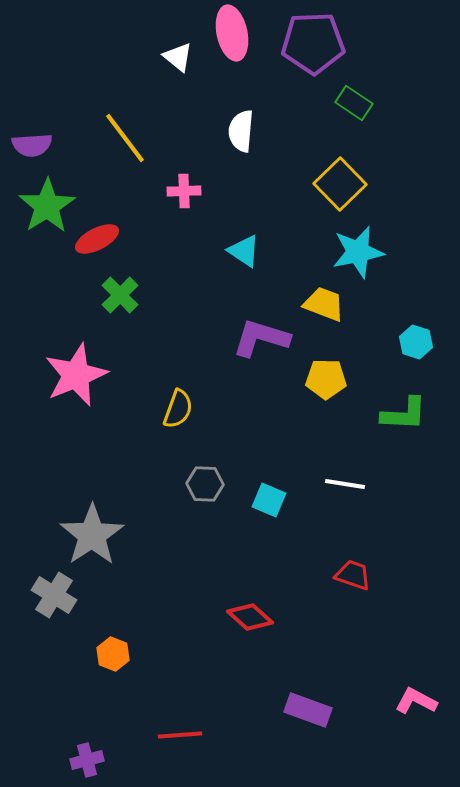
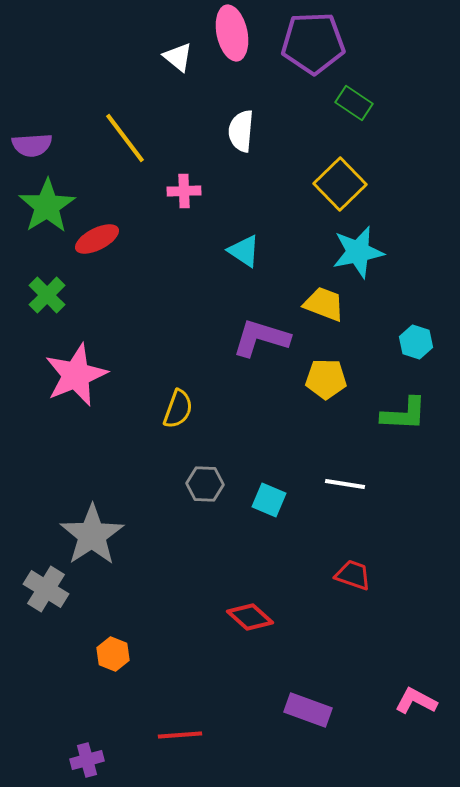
green cross: moved 73 px left
gray cross: moved 8 px left, 6 px up
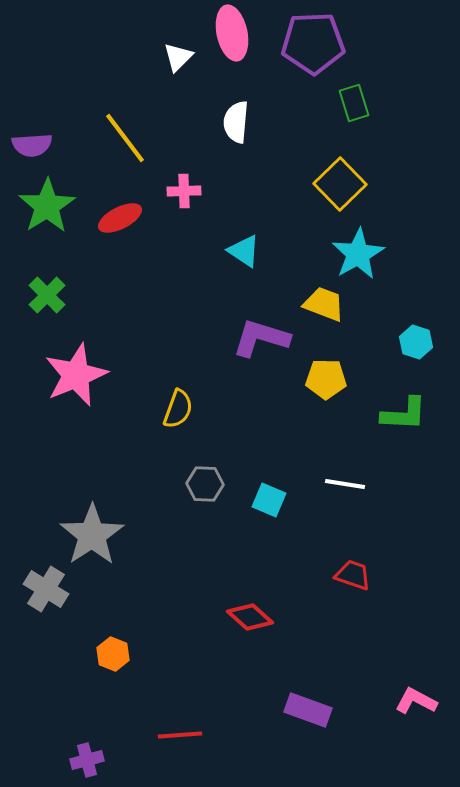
white triangle: rotated 36 degrees clockwise
green rectangle: rotated 39 degrees clockwise
white semicircle: moved 5 px left, 9 px up
red ellipse: moved 23 px right, 21 px up
cyan star: moved 2 px down; rotated 18 degrees counterclockwise
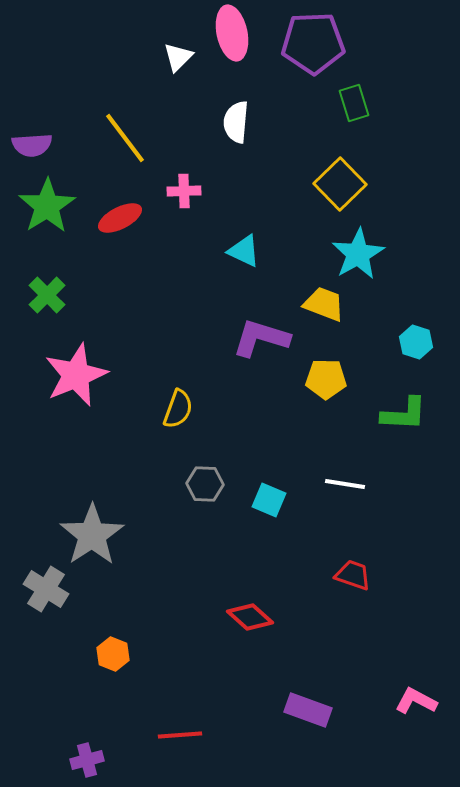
cyan triangle: rotated 9 degrees counterclockwise
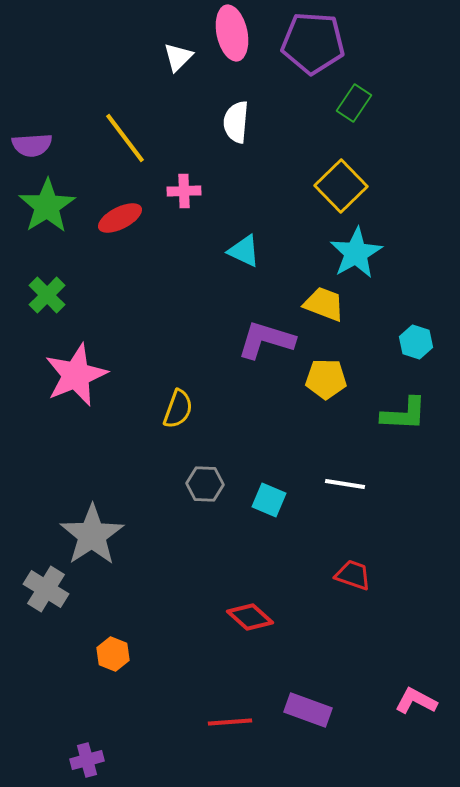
purple pentagon: rotated 6 degrees clockwise
green rectangle: rotated 51 degrees clockwise
yellow square: moved 1 px right, 2 px down
cyan star: moved 2 px left, 1 px up
purple L-shape: moved 5 px right, 2 px down
red line: moved 50 px right, 13 px up
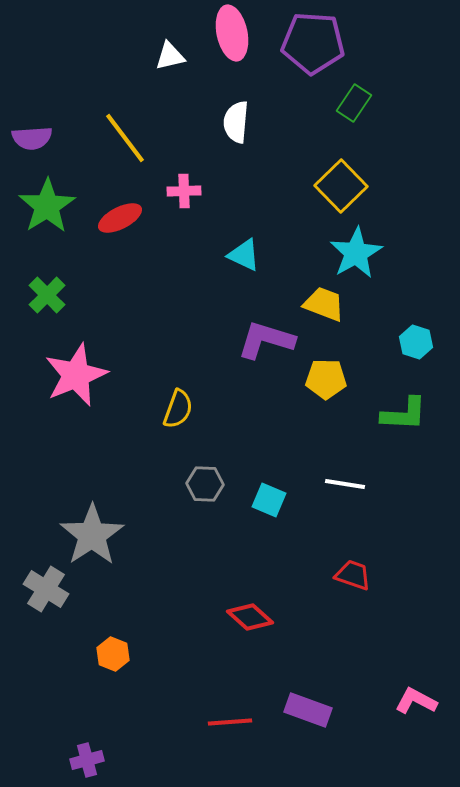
white triangle: moved 8 px left, 1 px up; rotated 32 degrees clockwise
purple semicircle: moved 7 px up
cyan triangle: moved 4 px down
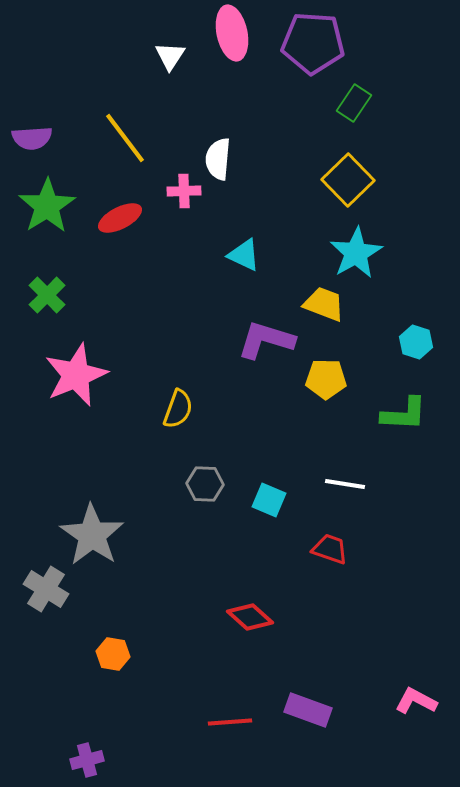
white triangle: rotated 44 degrees counterclockwise
white semicircle: moved 18 px left, 37 px down
yellow square: moved 7 px right, 6 px up
gray star: rotated 4 degrees counterclockwise
red trapezoid: moved 23 px left, 26 px up
orange hexagon: rotated 12 degrees counterclockwise
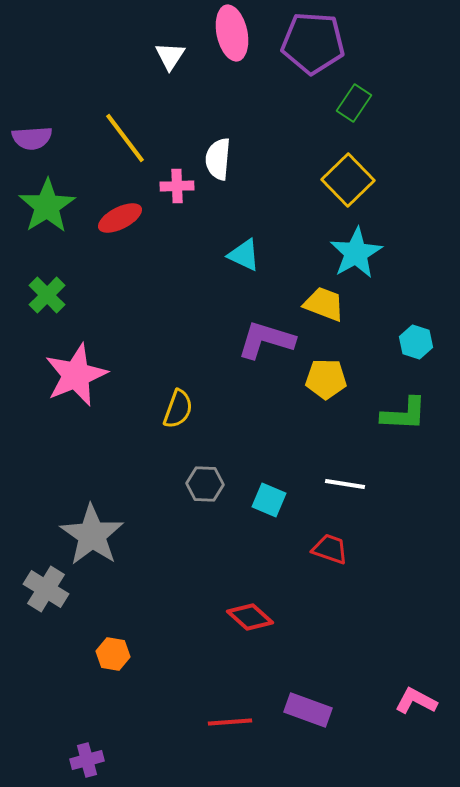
pink cross: moved 7 px left, 5 px up
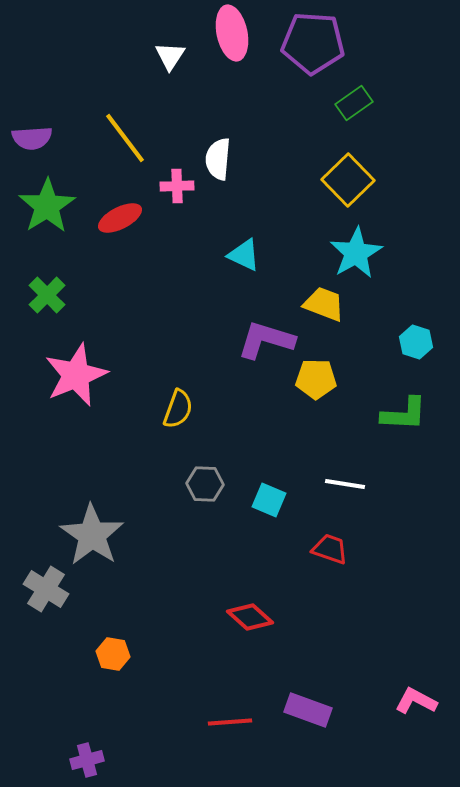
green rectangle: rotated 21 degrees clockwise
yellow pentagon: moved 10 px left
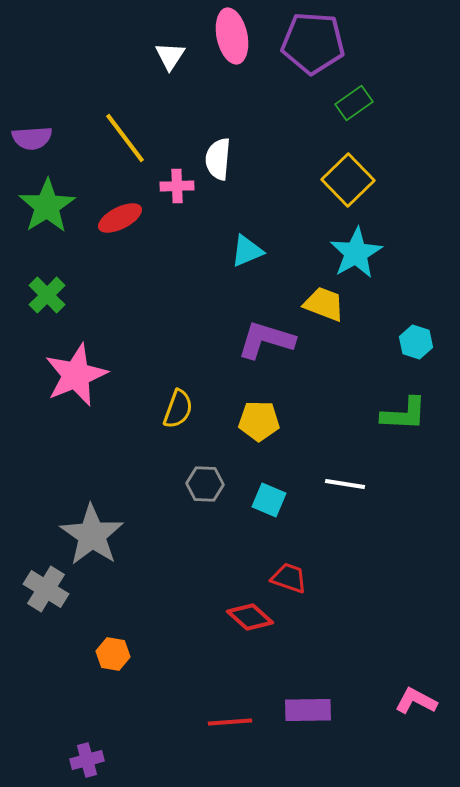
pink ellipse: moved 3 px down
cyan triangle: moved 3 px right, 4 px up; rotated 48 degrees counterclockwise
yellow pentagon: moved 57 px left, 42 px down
red trapezoid: moved 41 px left, 29 px down
purple rectangle: rotated 21 degrees counterclockwise
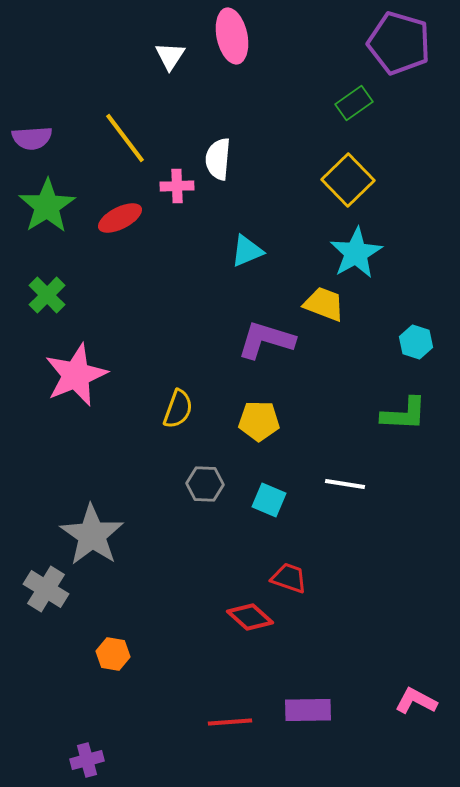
purple pentagon: moved 86 px right; rotated 12 degrees clockwise
